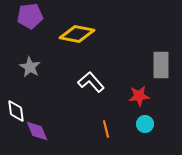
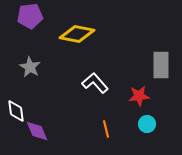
white L-shape: moved 4 px right, 1 px down
cyan circle: moved 2 px right
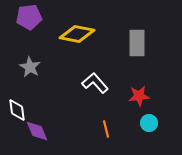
purple pentagon: moved 1 px left, 1 px down
gray rectangle: moved 24 px left, 22 px up
white diamond: moved 1 px right, 1 px up
cyan circle: moved 2 px right, 1 px up
